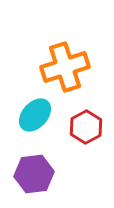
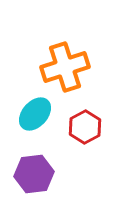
cyan ellipse: moved 1 px up
red hexagon: moved 1 px left
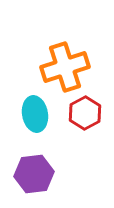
cyan ellipse: rotated 52 degrees counterclockwise
red hexagon: moved 14 px up
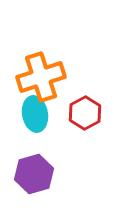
orange cross: moved 24 px left, 10 px down
purple hexagon: rotated 9 degrees counterclockwise
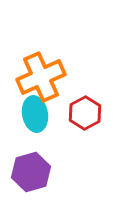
orange cross: rotated 6 degrees counterclockwise
purple hexagon: moved 3 px left, 2 px up
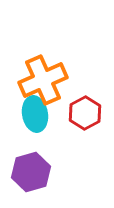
orange cross: moved 2 px right, 3 px down
